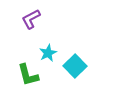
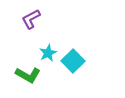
cyan square: moved 2 px left, 5 px up
green L-shape: rotated 45 degrees counterclockwise
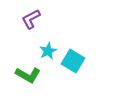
cyan star: moved 2 px up
cyan square: rotated 15 degrees counterclockwise
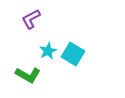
cyan square: moved 7 px up
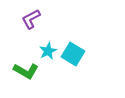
green L-shape: moved 2 px left, 4 px up
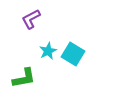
green L-shape: moved 2 px left, 7 px down; rotated 40 degrees counterclockwise
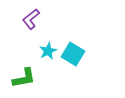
purple L-shape: rotated 10 degrees counterclockwise
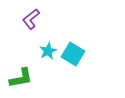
green L-shape: moved 3 px left
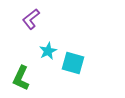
cyan square: moved 9 px down; rotated 15 degrees counterclockwise
green L-shape: rotated 125 degrees clockwise
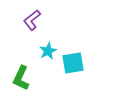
purple L-shape: moved 1 px right, 1 px down
cyan square: rotated 25 degrees counterclockwise
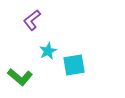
cyan square: moved 1 px right, 2 px down
green L-shape: moved 1 px left, 1 px up; rotated 75 degrees counterclockwise
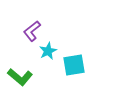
purple L-shape: moved 11 px down
